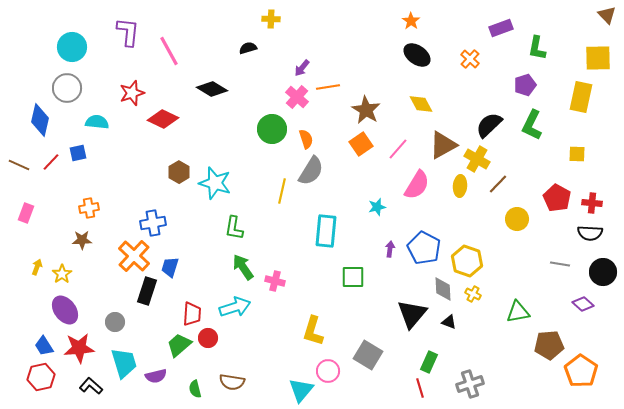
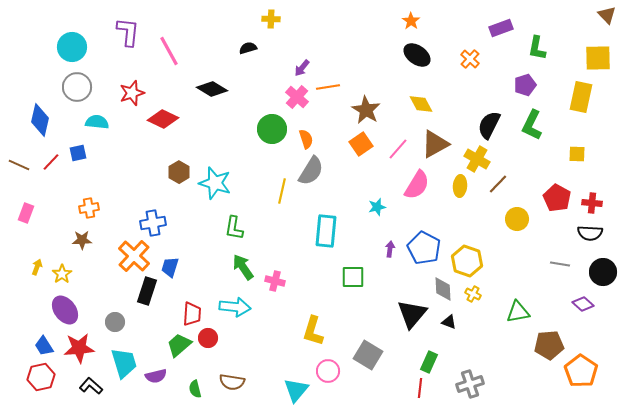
gray circle at (67, 88): moved 10 px right, 1 px up
black semicircle at (489, 125): rotated 20 degrees counterclockwise
brown triangle at (443, 145): moved 8 px left, 1 px up
cyan arrow at (235, 307): rotated 24 degrees clockwise
red line at (420, 388): rotated 24 degrees clockwise
cyan triangle at (301, 390): moved 5 px left
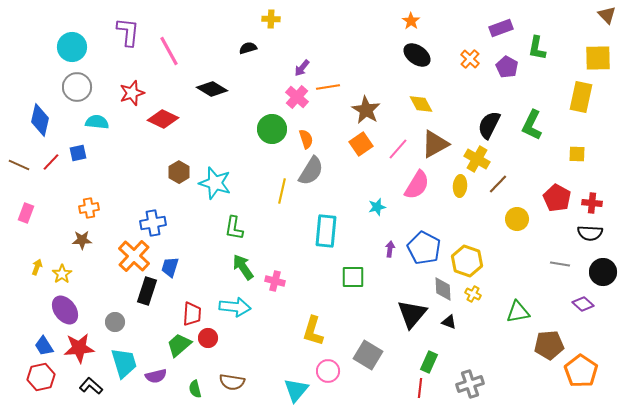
purple pentagon at (525, 85): moved 18 px left, 18 px up; rotated 25 degrees counterclockwise
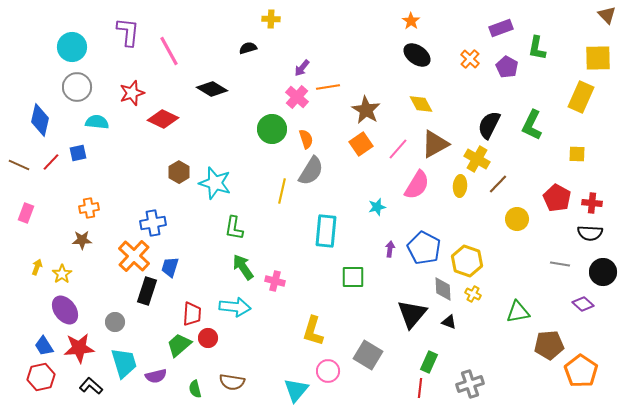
yellow rectangle at (581, 97): rotated 12 degrees clockwise
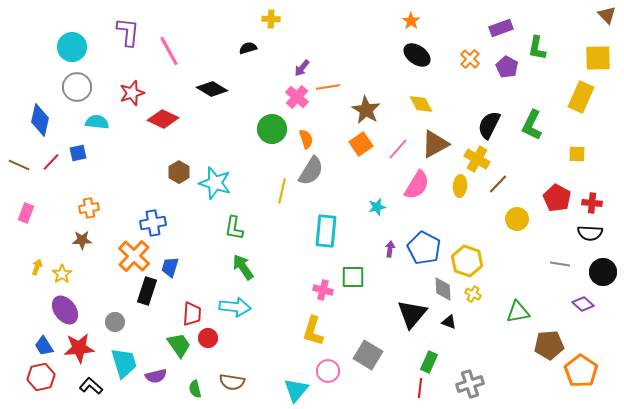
pink cross at (275, 281): moved 48 px right, 9 px down
green trapezoid at (179, 345): rotated 96 degrees clockwise
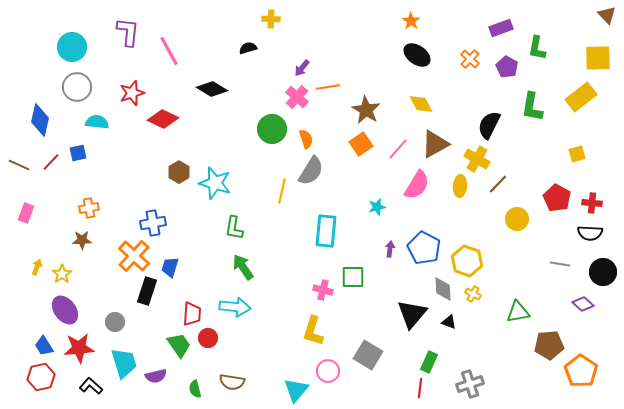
yellow rectangle at (581, 97): rotated 28 degrees clockwise
green L-shape at (532, 125): moved 18 px up; rotated 16 degrees counterclockwise
yellow square at (577, 154): rotated 18 degrees counterclockwise
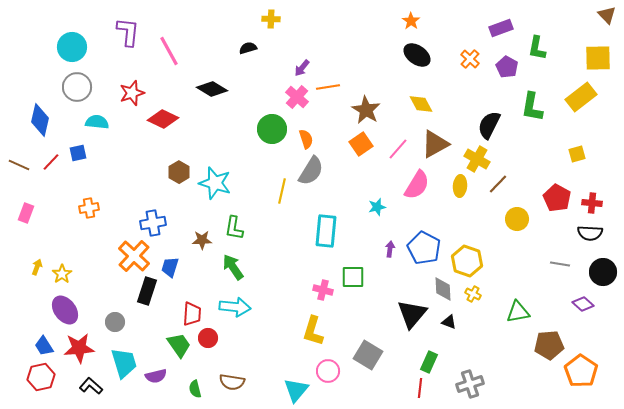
brown star at (82, 240): moved 120 px right
green arrow at (243, 267): moved 10 px left
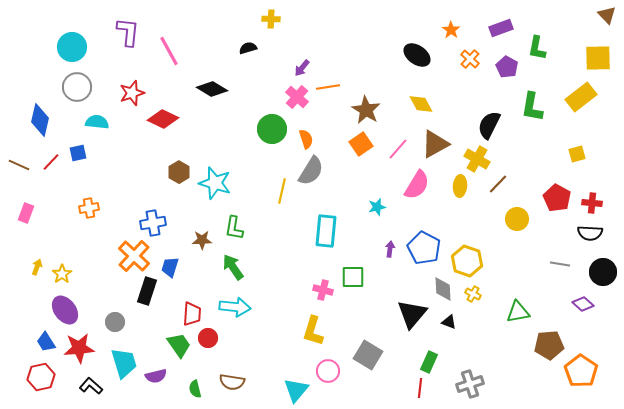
orange star at (411, 21): moved 40 px right, 9 px down
blue trapezoid at (44, 346): moved 2 px right, 4 px up
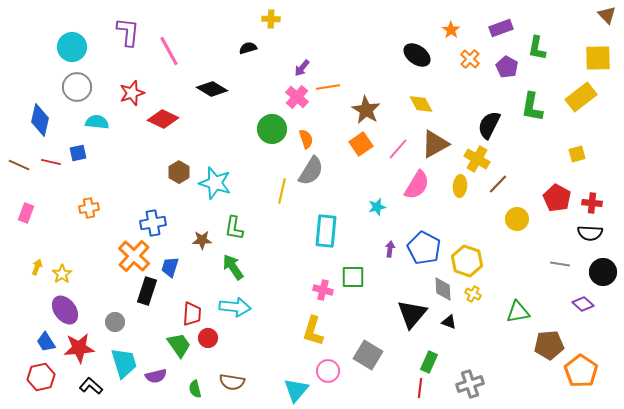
red line at (51, 162): rotated 60 degrees clockwise
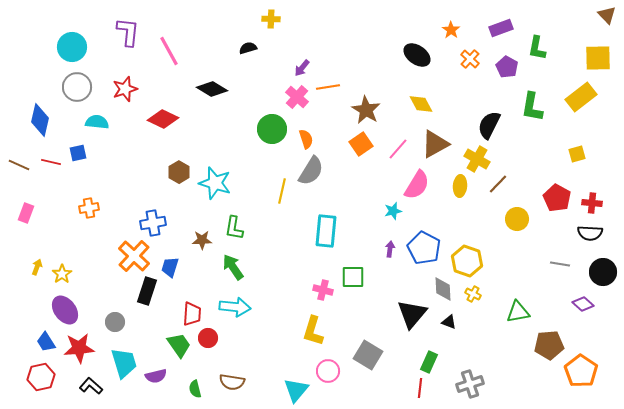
red star at (132, 93): moved 7 px left, 4 px up
cyan star at (377, 207): moved 16 px right, 4 px down
